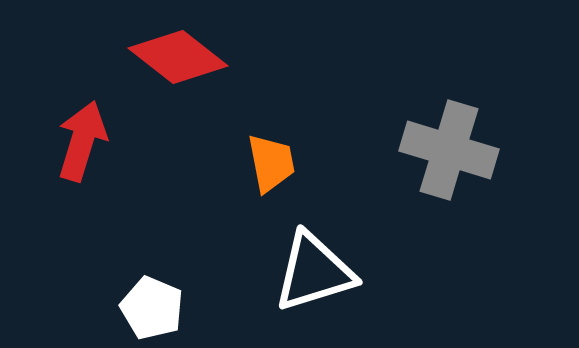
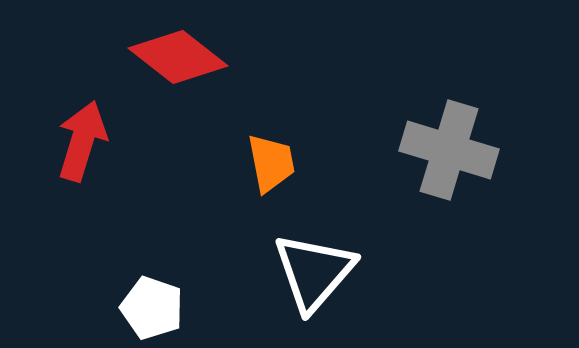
white triangle: rotated 32 degrees counterclockwise
white pentagon: rotated 4 degrees counterclockwise
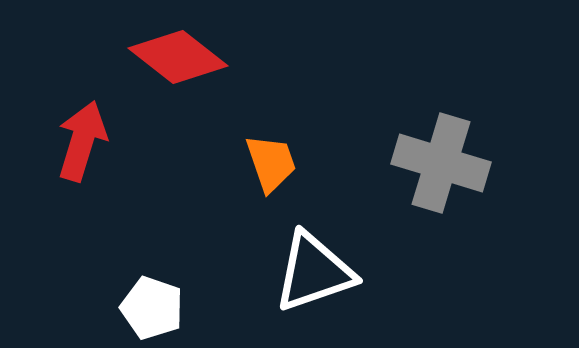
gray cross: moved 8 px left, 13 px down
orange trapezoid: rotated 8 degrees counterclockwise
white triangle: rotated 30 degrees clockwise
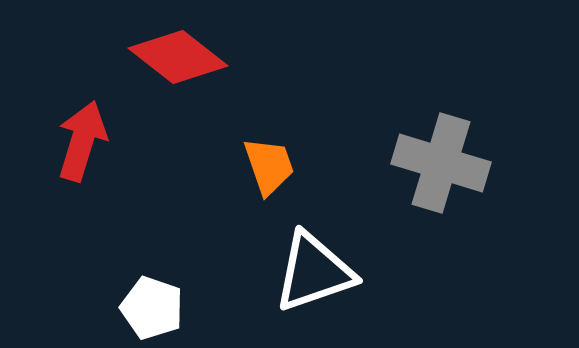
orange trapezoid: moved 2 px left, 3 px down
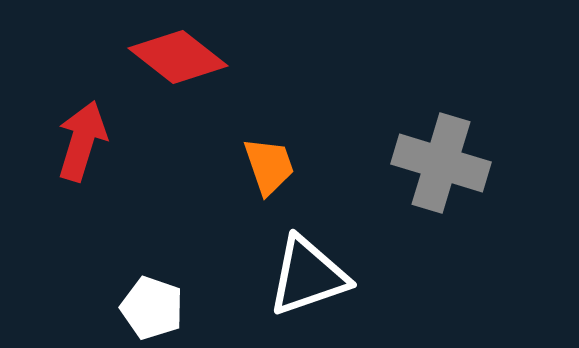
white triangle: moved 6 px left, 4 px down
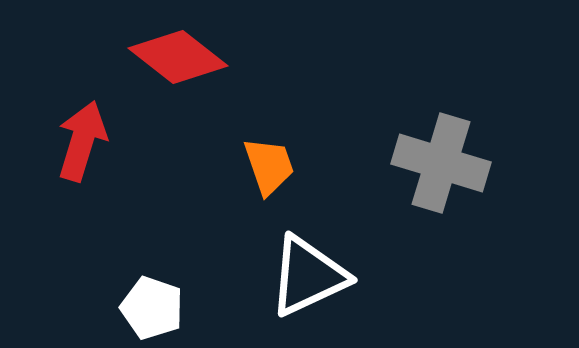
white triangle: rotated 6 degrees counterclockwise
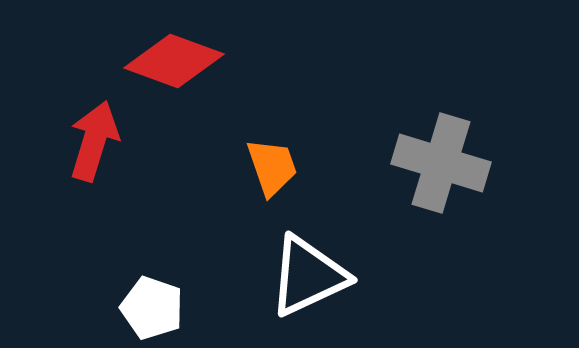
red diamond: moved 4 px left, 4 px down; rotated 18 degrees counterclockwise
red arrow: moved 12 px right
orange trapezoid: moved 3 px right, 1 px down
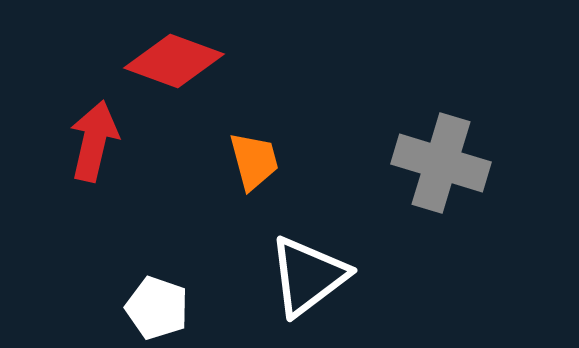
red arrow: rotated 4 degrees counterclockwise
orange trapezoid: moved 18 px left, 6 px up; rotated 4 degrees clockwise
white triangle: rotated 12 degrees counterclockwise
white pentagon: moved 5 px right
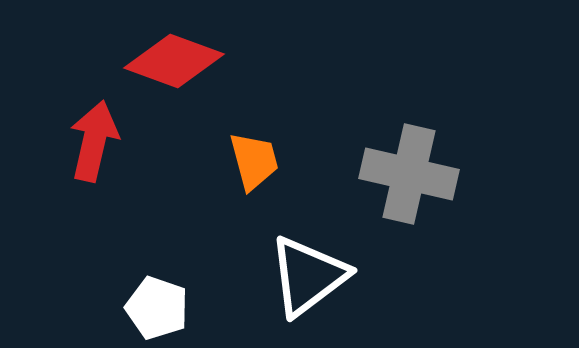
gray cross: moved 32 px left, 11 px down; rotated 4 degrees counterclockwise
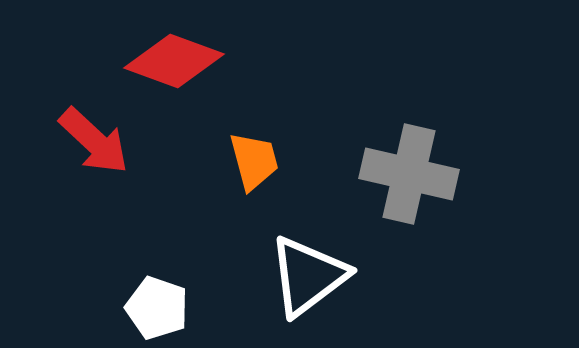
red arrow: rotated 120 degrees clockwise
